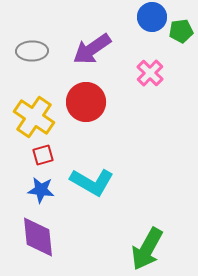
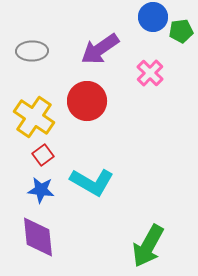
blue circle: moved 1 px right
purple arrow: moved 8 px right
red circle: moved 1 px right, 1 px up
red square: rotated 20 degrees counterclockwise
green arrow: moved 1 px right, 3 px up
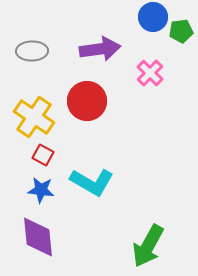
purple arrow: rotated 153 degrees counterclockwise
red square: rotated 25 degrees counterclockwise
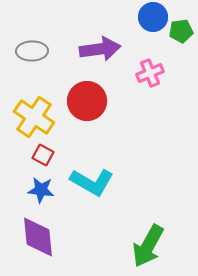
pink cross: rotated 24 degrees clockwise
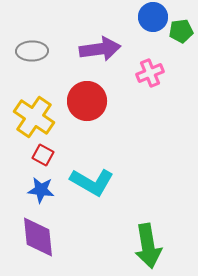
green arrow: rotated 39 degrees counterclockwise
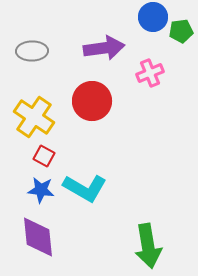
purple arrow: moved 4 px right, 1 px up
red circle: moved 5 px right
red square: moved 1 px right, 1 px down
cyan L-shape: moved 7 px left, 6 px down
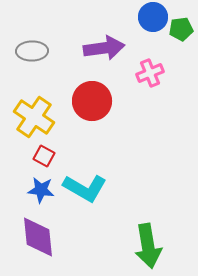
green pentagon: moved 2 px up
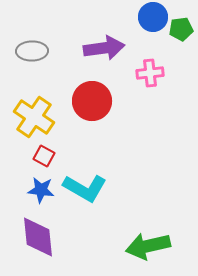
pink cross: rotated 16 degrees clockwise
green arrow: rotated 87 degrees clockwise
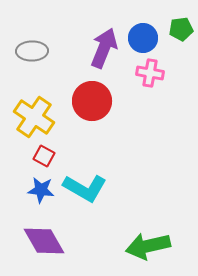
blue circle: moved 10 px left, 21 px down
purple arrow: rotated 60 degrees counterclockwise
pink cross: rotated 16 degrees clockwise
purple diamond: moved 6 px right, 4 px down; rotated 24 degrees counterclockwise
